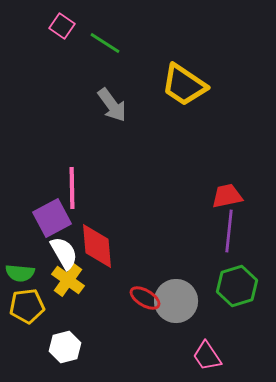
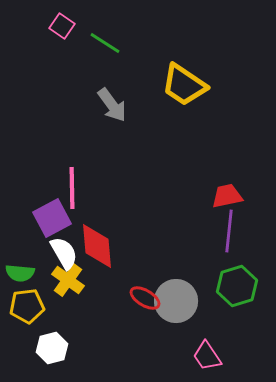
white hexagon: moved 13 px left, 1 px down
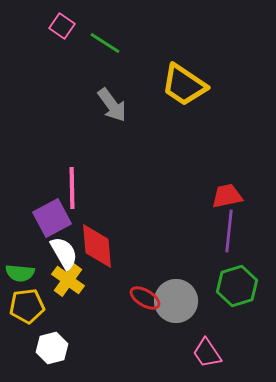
pink trapezoid: moved 3 px up
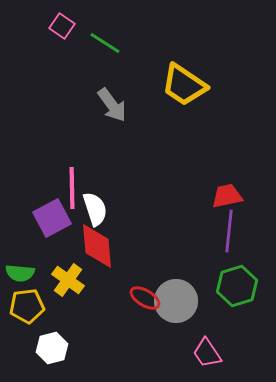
white semicircle: moved 31 px right, 44 px up; rotated 12 degrees clockwise
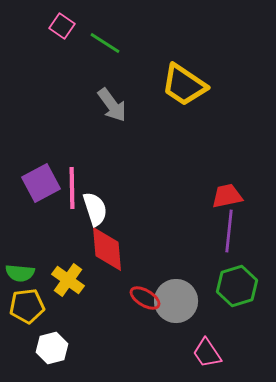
purple square: moved 11 px left, 35 px up
red diamond: moved 10 px right, 3 px down
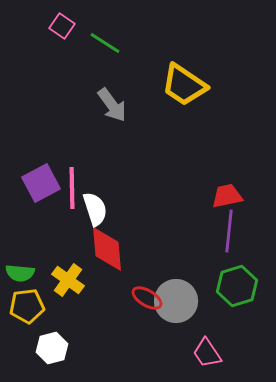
red ellipse: moved 2 px right
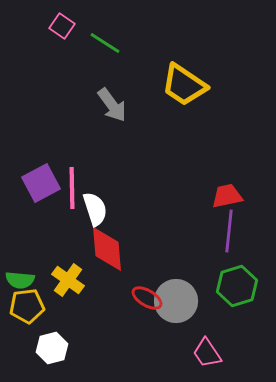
green semicircle: moved 7 px down
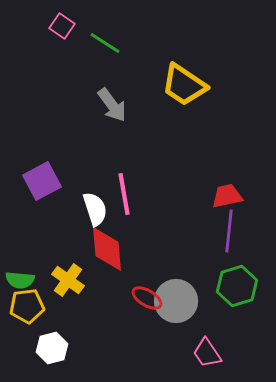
purple square: moved 1 px right, 2 px up
pink line: moved 52 px right, 6 px down; rotated 9 degrees counterclockwise
